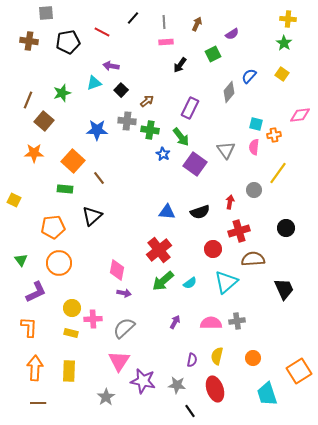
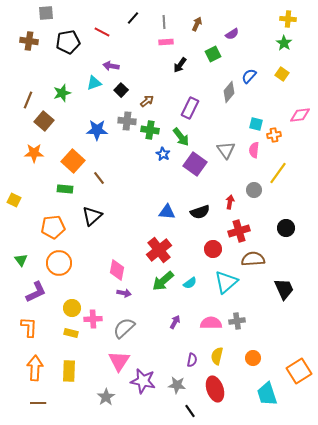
pink semicircle at (254, 147): moved 3 px down
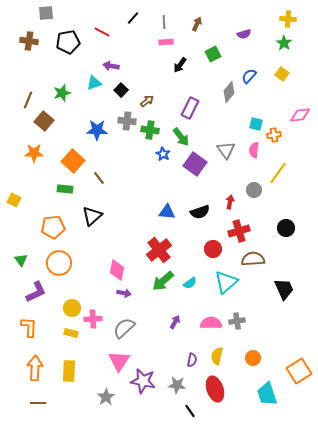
purple semicircle at (232, 34): moved 12 px right; rotated 16 degrees clockwise
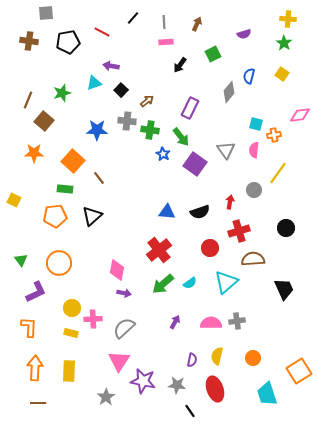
blue semicircle at (249, 76): rotated 28 degrees counterclockwise
orange pentagon at (53, 227): moved 2 px right, 11 px up
red circle at (213, 249): moved 3 px left, 1 px up
green arrow at (163, 281): moved 3 px down
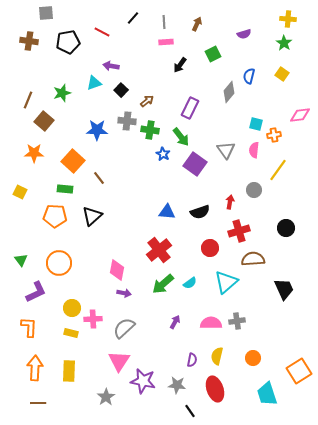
yellow line at (278, 173): moved 3 px up
yellow square at (14, 200): moved 6 px right, 8 px up
orange pentagon at (55, 216): rotated 10 degrees clockwise
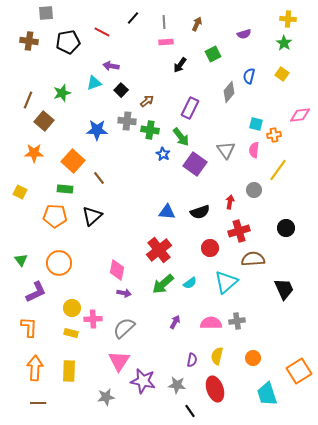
gray star at (106, 397): rotated 24 degrees clockwise
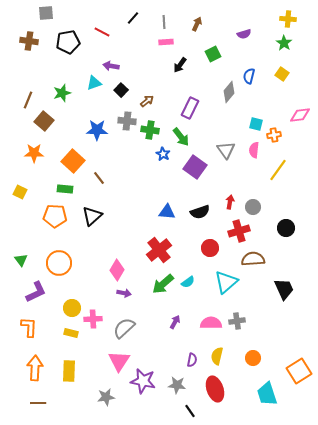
purple square at (195, 164): moved 3 px down
gray circle at (254, 190): moved 1 px left, 17 px down
pink diamond at (117, 270): rotated 20 degrees clockwise
cyan semicircle at (190, 283): moved 2 px left, 1 px up
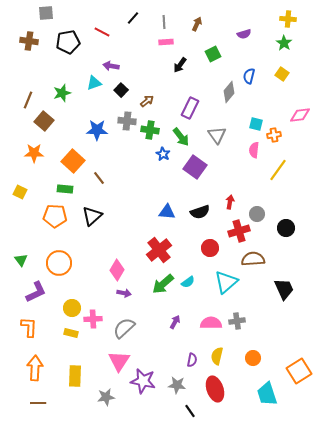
gray triangle at (226, 150): moved 9 px left, 15 px up
gray circle at (253, 207): moved 4 px right, 7 px down
yellow rectangle at (69, 371): moved 6 px right, 5 px down
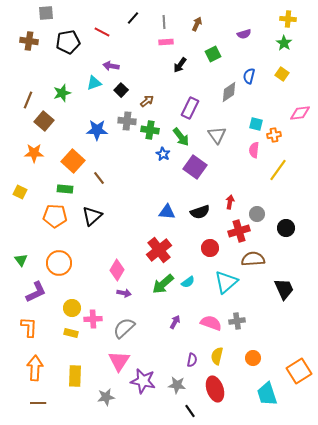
gray diamond at (229, 92): rotated 15 degrees clockwise
pink diamond at (300, 115): moved 2 px up
pink semicircle at (211, 323): rotated 20 degrees clockwise
